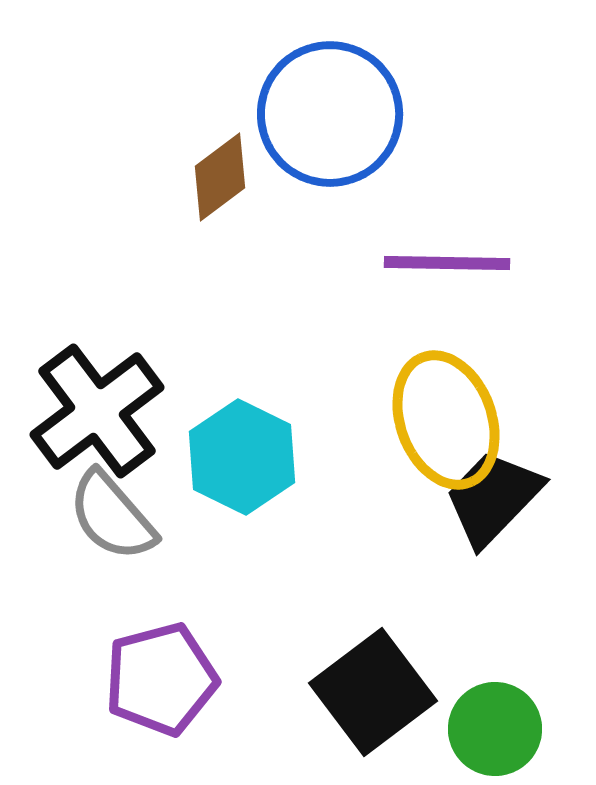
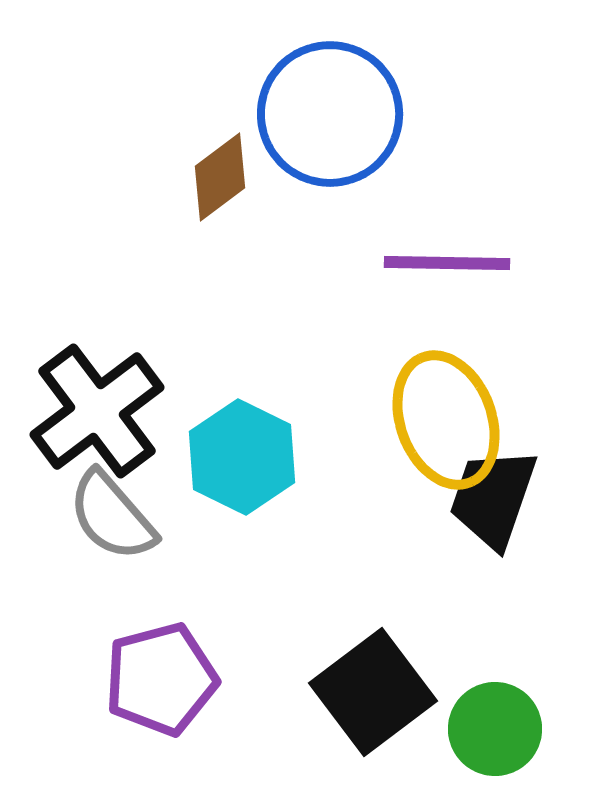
black trapezoid: rotated 25 degrees counterclockwise
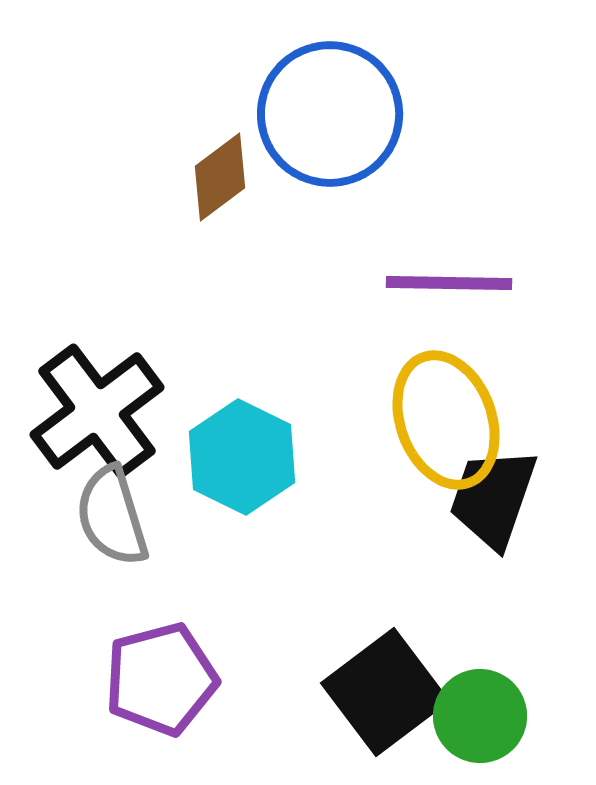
purple line: moved 2 px right, 20 px down
gray semicircle: rotated 24 degrees clockwise
black square: moved 12 px right
green circle: moved 15 px left, 13 px up
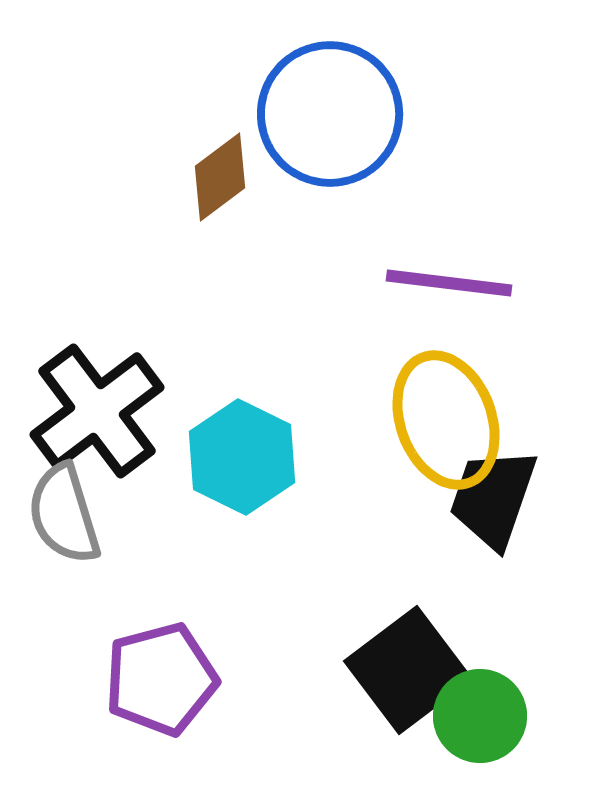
purple line: rotated 6 degrees clockwise
gray semicircle: moved 48 px left, 2 px up
black square: moved 23 px right, 22 px up
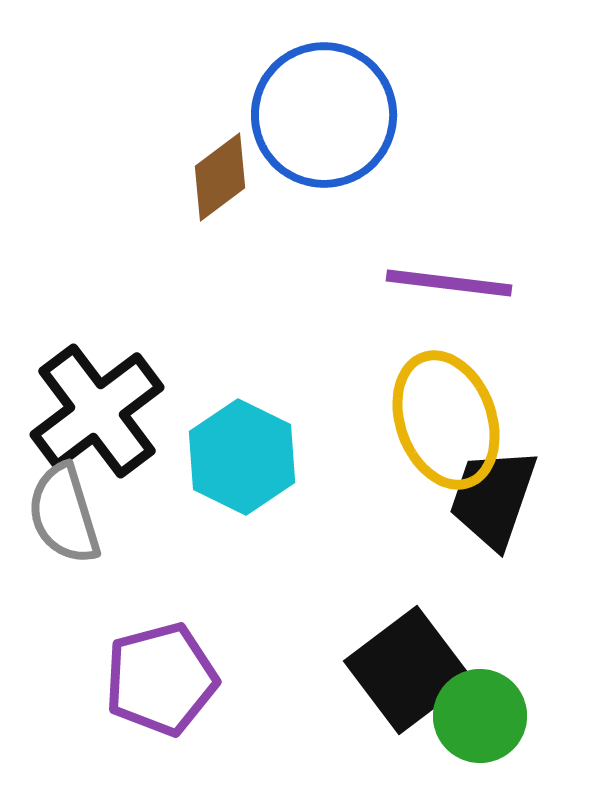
blue circle: moved 6 px left, 1 px down
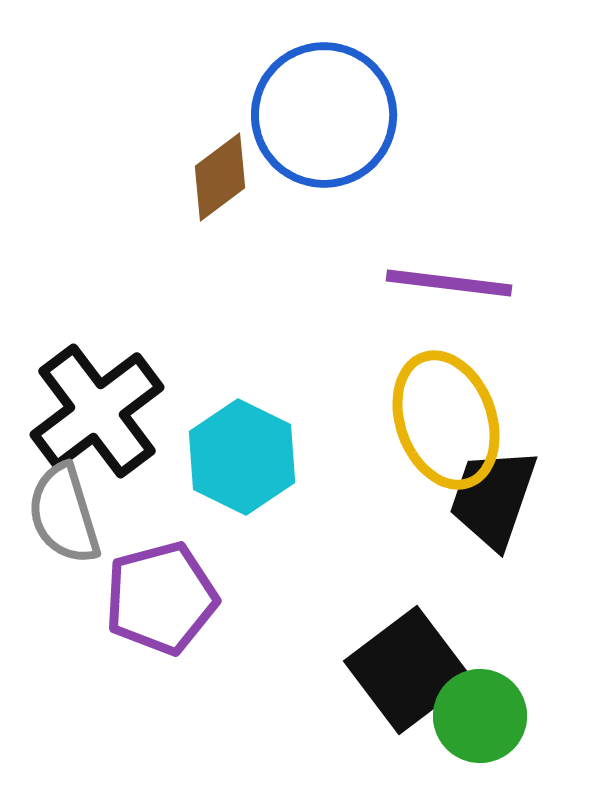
purple pentagon: moved 81 px up
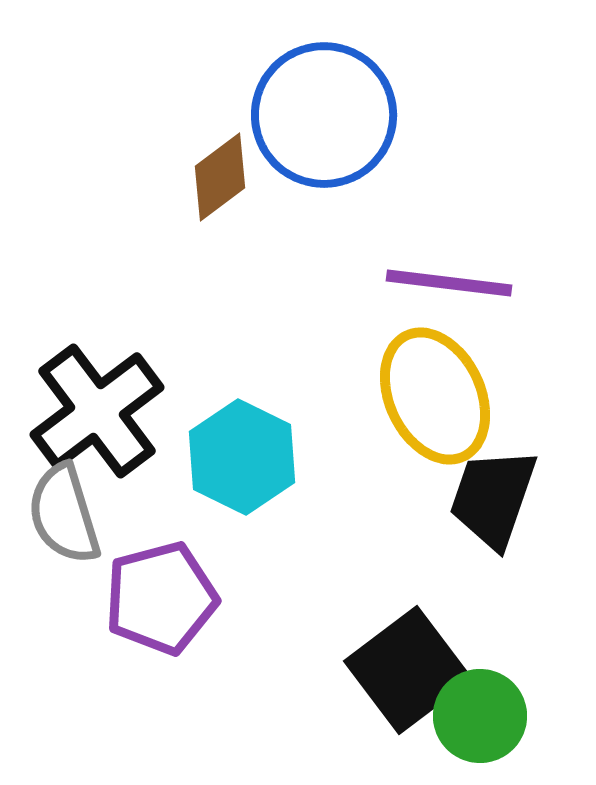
yellow ellipse: moved 11 px left, 24 px up; rotated 5 degrees counterclockwise
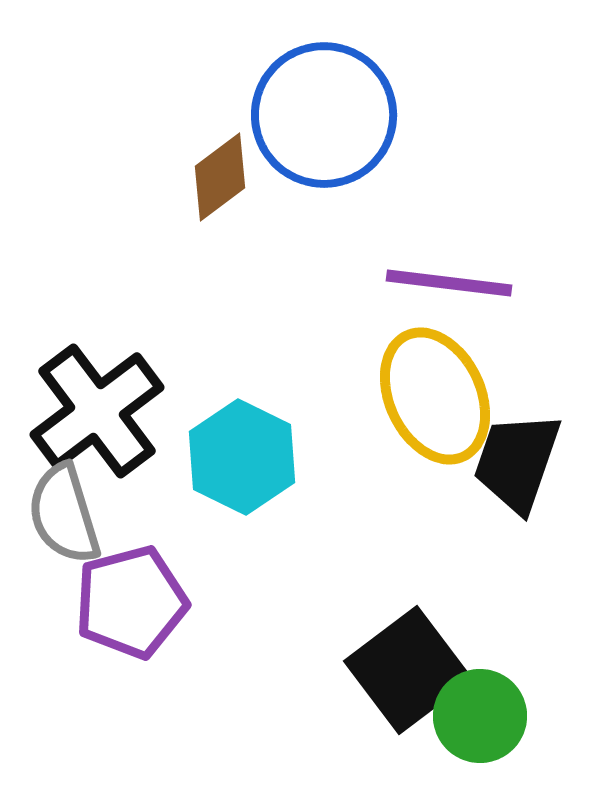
black trapezoid: moved 24 px right, 36 px up
purple pentagon: moved 30 px left, 4 px down
